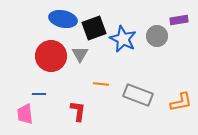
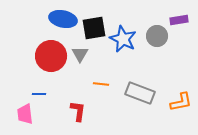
black square: rotated 10 degrees clockwise
gray rectangle: moved 2 px right, 2 px up
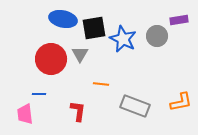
red circle: moved 3 px down
gray rectangle: moved 5 px left, 13 px down
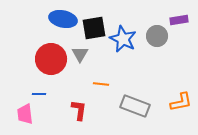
red L-shape: moved 1 px right, 1 px up
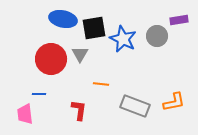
orange L-shape: moved 7 px left
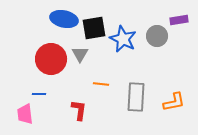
blue ellipse: moved 1 px right
gray rectangle: moved 1 px right, 9 px up; rotated 72 degrees clockwise
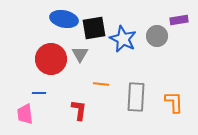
blue line: moved 1 px up
orange L-shape: rotated 80 degrees counterclockwise
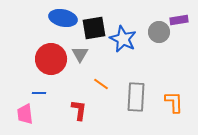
blue ellipse: moved 1 px left, 1 px up
gray circle: moved 2 px right, 4 px up
orange line: rotated 28 degrees clockwise
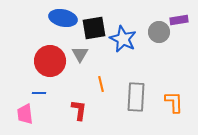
red circle: moved 1 px left, 2 px down
orange line: rotated 42 degrees clockwise
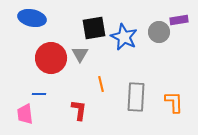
blue ellipse: moved 31 px left
blue star: moved 1 px right, 2 px up
red circle: moved 1 px right, 3 px up
blue line: moved 1 px down
